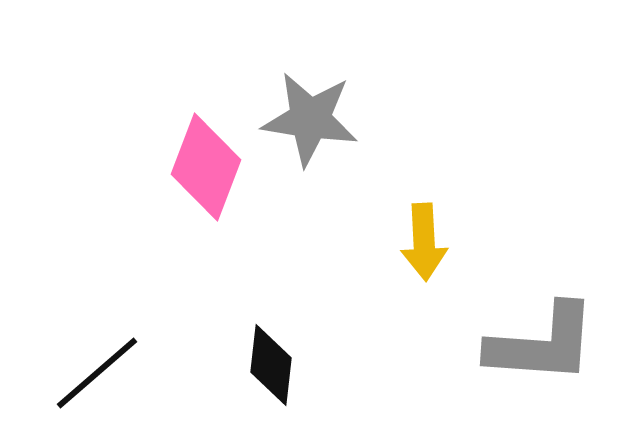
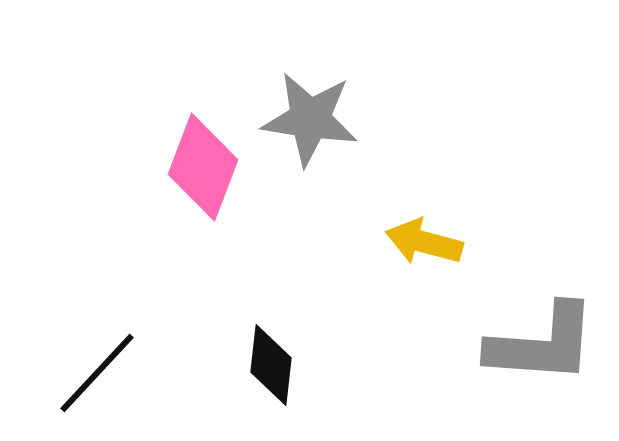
pink diamond: moved 3 px left
yellow arrow: rotated 108 degrees clockwise
black line: rotated 6 degrees counterclockwise
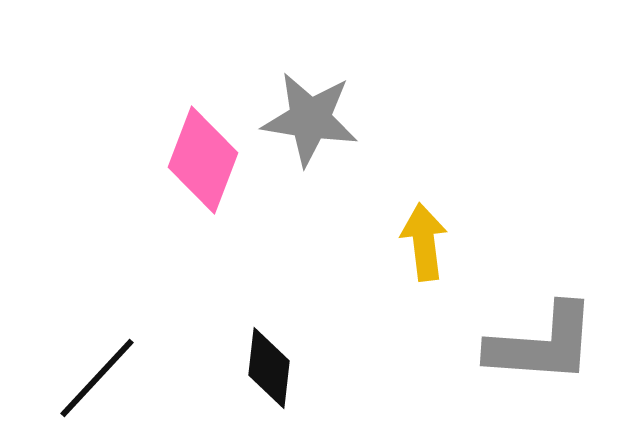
pink diamond: moved 7 px up
yellow arrow: rotated 68 degrees clockwise
black diamond: moved 2 px left, 3 px down
black line: moved 5 px down
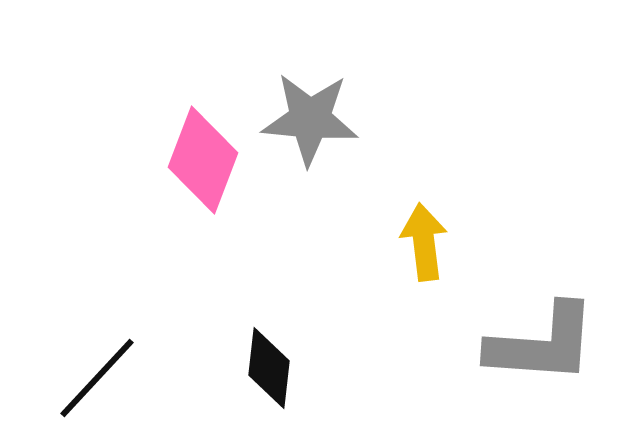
gray star: rotated 4 degrees counterclockwise
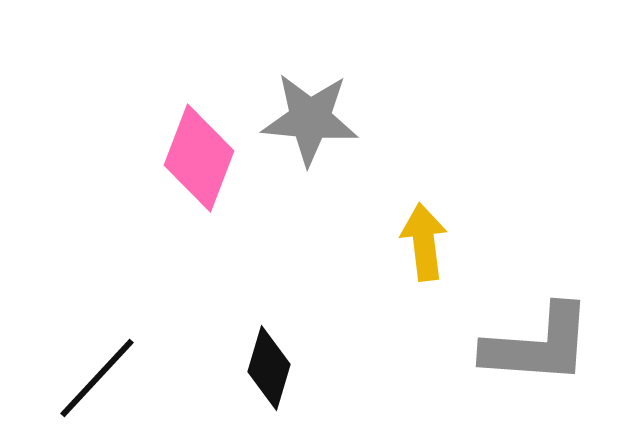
pink diamond: moved 4 px left, 2 px up
gray L-shape: moved 4 px left, 1 px down
black diamond: rotated 10 degrees clockwise
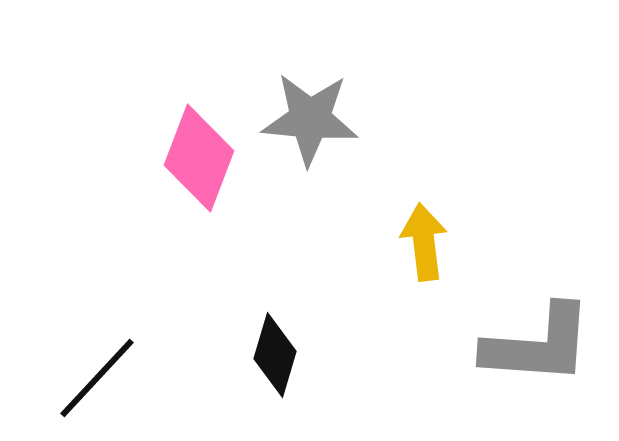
black diamond: moved 6 px right, 13 px up
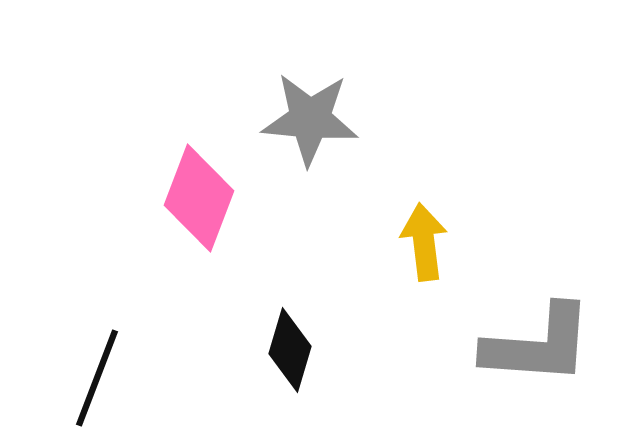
pink diamond: moved 40 px down
black diamond: moved 15 px right, 5 px up
black line: rotated 22 degrees counterclockwise
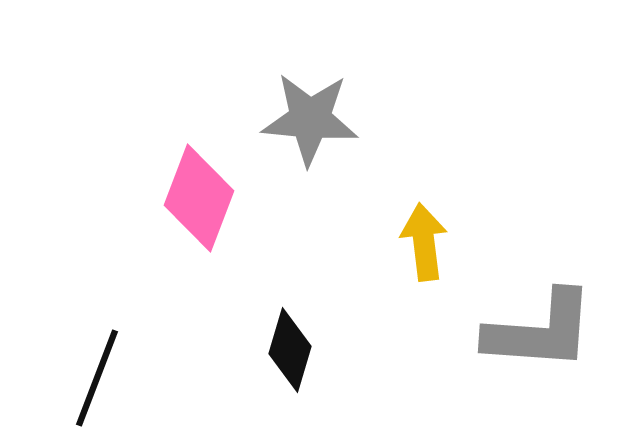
gray L-shape: moved 2 px right, 14 px up
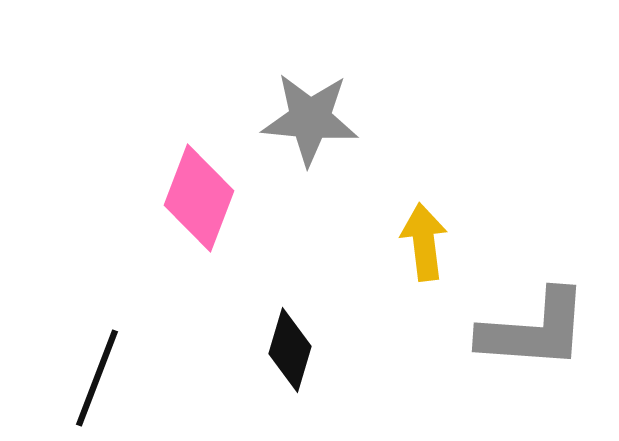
gray L-shape: moved 6 px left, 1 px up
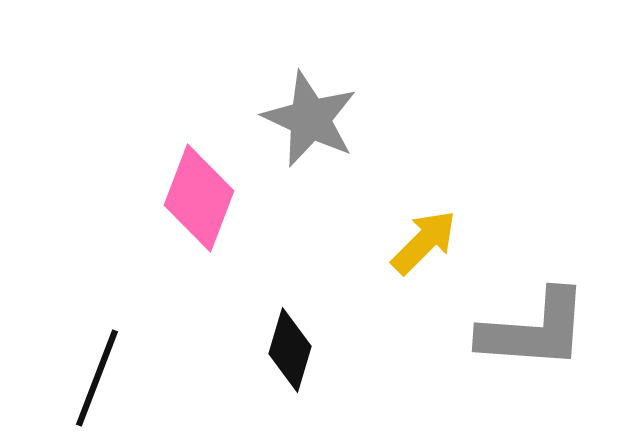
gray star: rotated 20 degrees clockwise
yellow arrow: rotated 52 degrees clockwise
